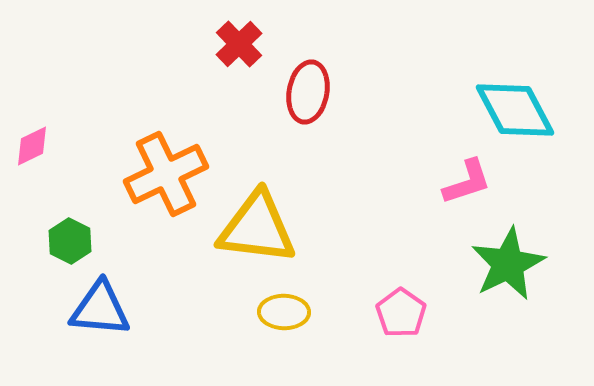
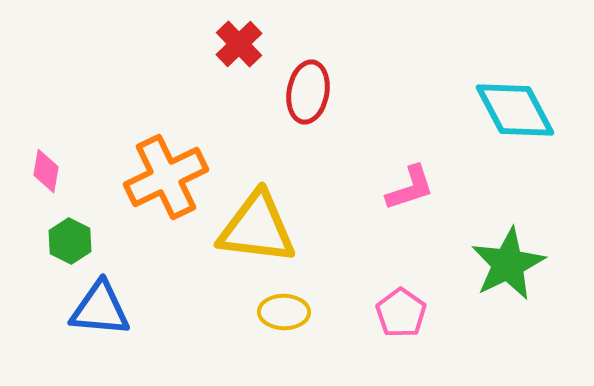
pink diamond: moved 14 px right, 25 px down; rotated 54 degrees counterclockwise
orange cross: moved 3 px down
pink L-shape: moved 57 px left, 6 px down
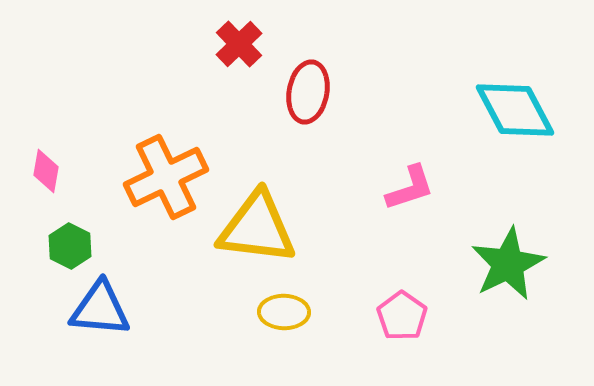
green hexagon: moved 5 px down
pink pentagon: moved 1 px right, 3 px down
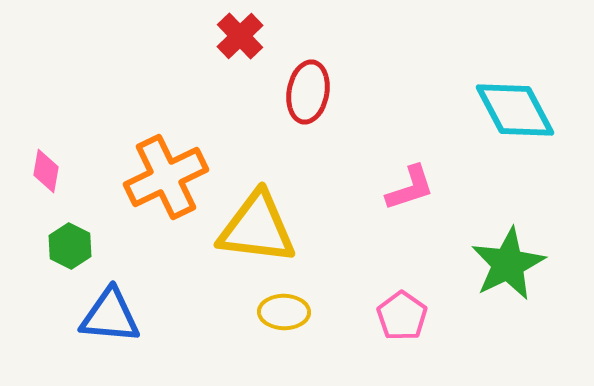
red cross: moved 1 px right, 8 px up
blue triangle: moved 10 px right, 7 px down
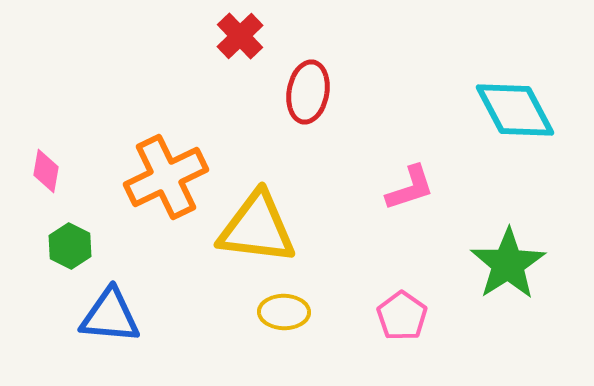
green star: rotated 6 degrees counterclockwise
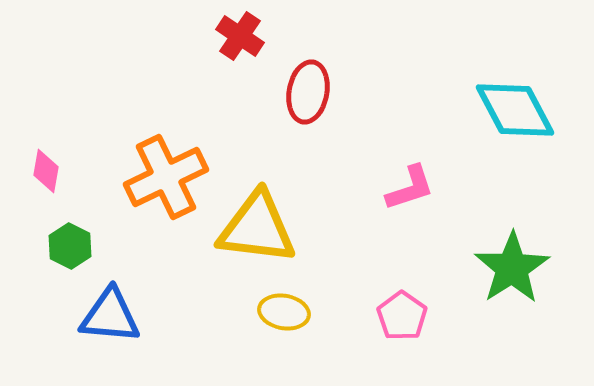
red cross: rotated 12 degrees counterclockwise
green star: moved 4 px right, 4 px down
yellow ellipse: rotated 9 degrees clockwise
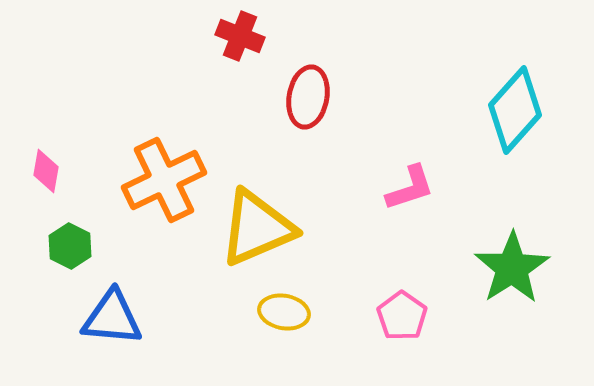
red cross: rotated 12 degrees counterclockwise
red ellipse: moved 5 px down
cyan diamond: rotated 70 degrees clockwise
orange cross: moved 2 px left, 3 px down
yellow triangle: rotated 30 degrees counterclockwise
blue triangle: moved 2 px right, 2 px down
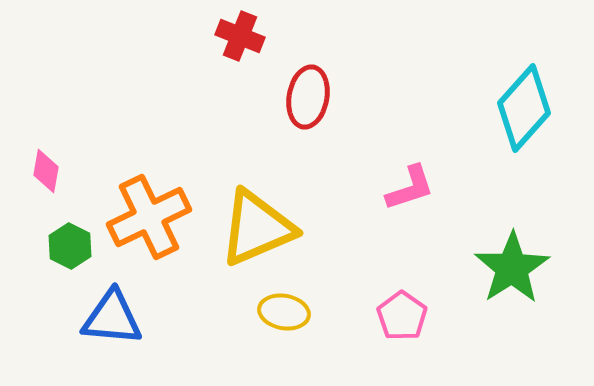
cyan diamond: moved 9 px right, 2 px up
orange cross: moved 15 px left, 37 px down
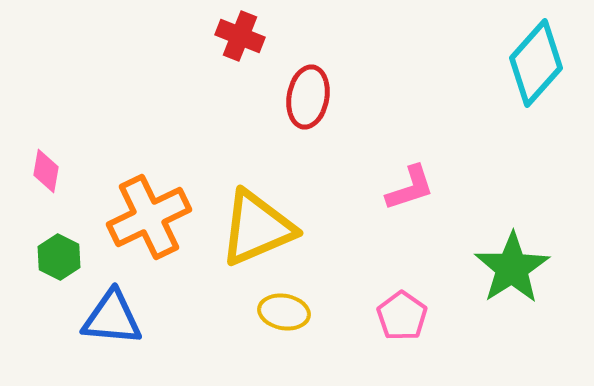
cyan diamond: moved 12 px right, 45 px up
green hexagon: moved 11 px left, 11 px down
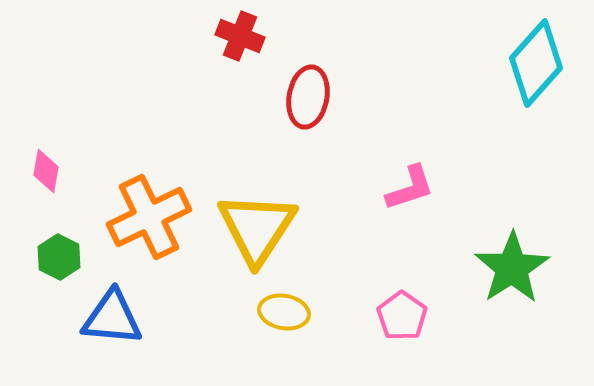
yellow triangle: rotated 34 degrees counterclockwise
